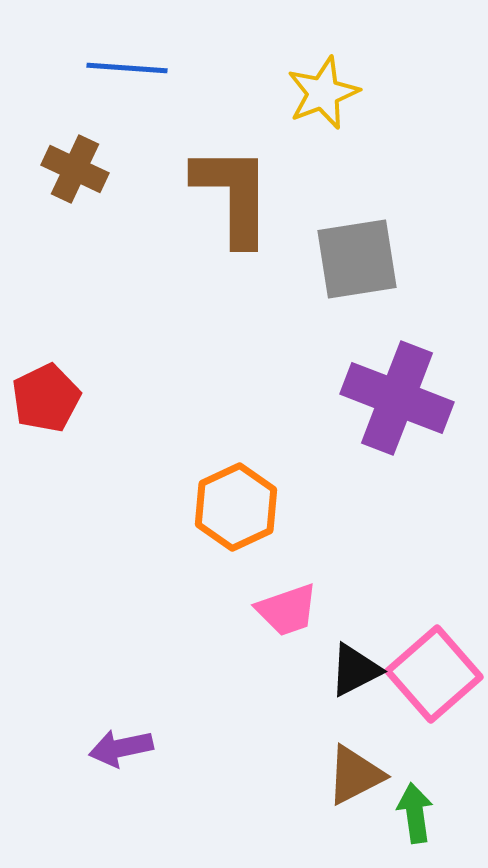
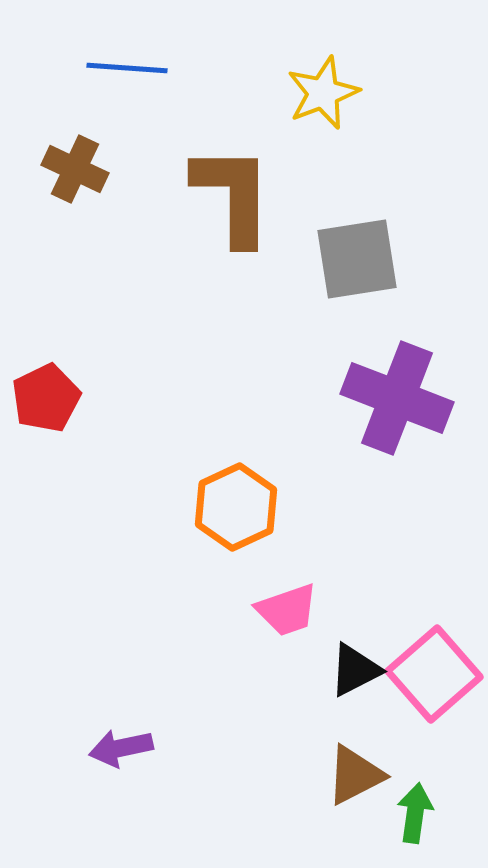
green arrow: rotated 16 degrees clockwise
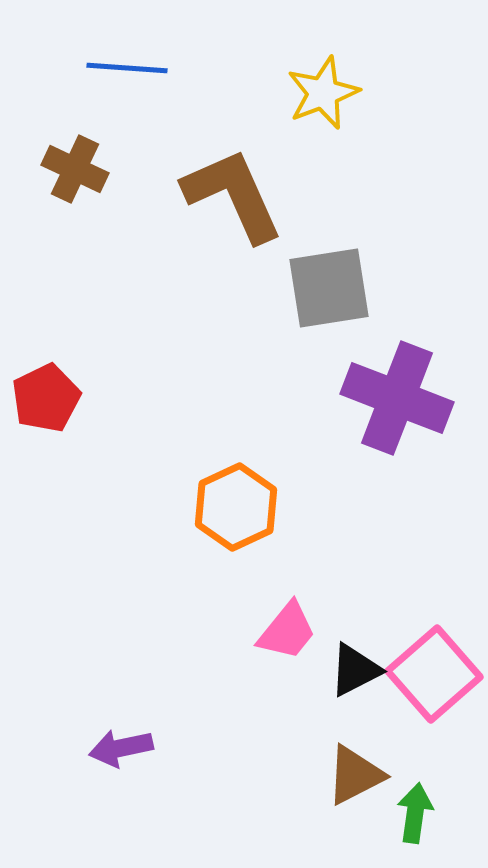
brown L-shape: rotated 24 degrees counterclockwise
gray square: moved 28 px left, 29 px down
pink trapezoid: moved 21 px down; rotated 32 degrees counterclockwise
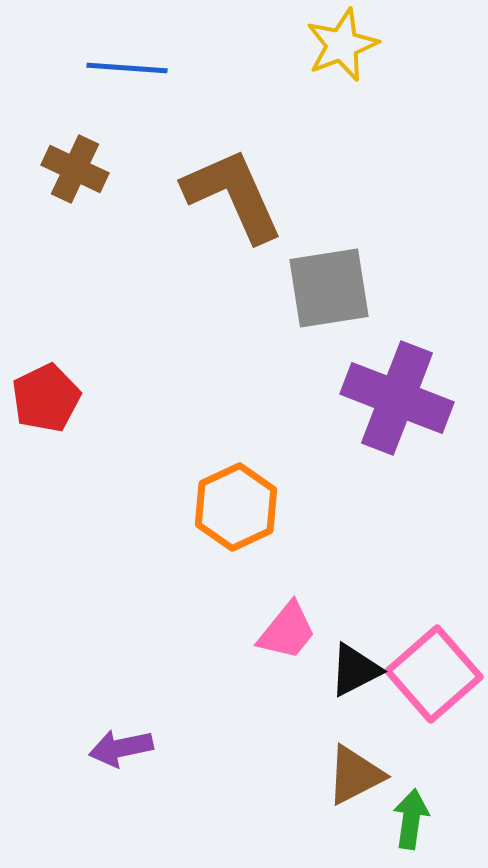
yellow star: moved 19 px right, 48 px up
green arrow: moved 4 px left, 6 px down
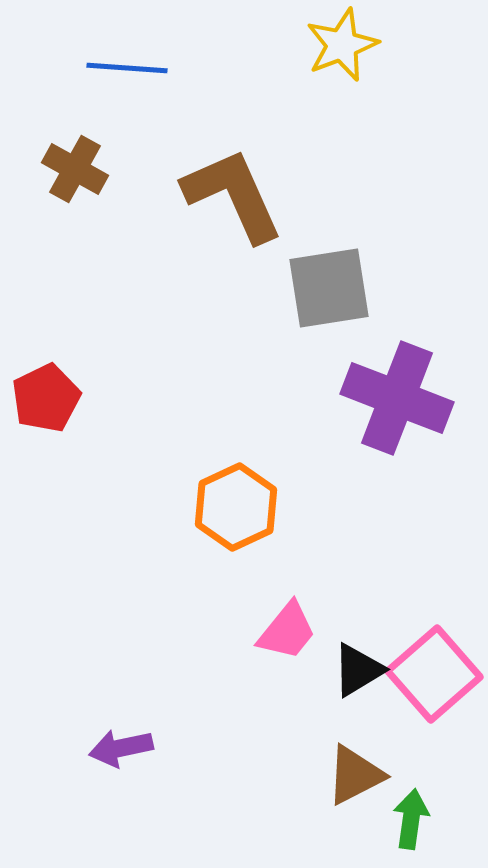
brown cross: rotated 4 degrees clockwise
black triangle: moved 3 px right; rotated 4 degrees counterclockwise
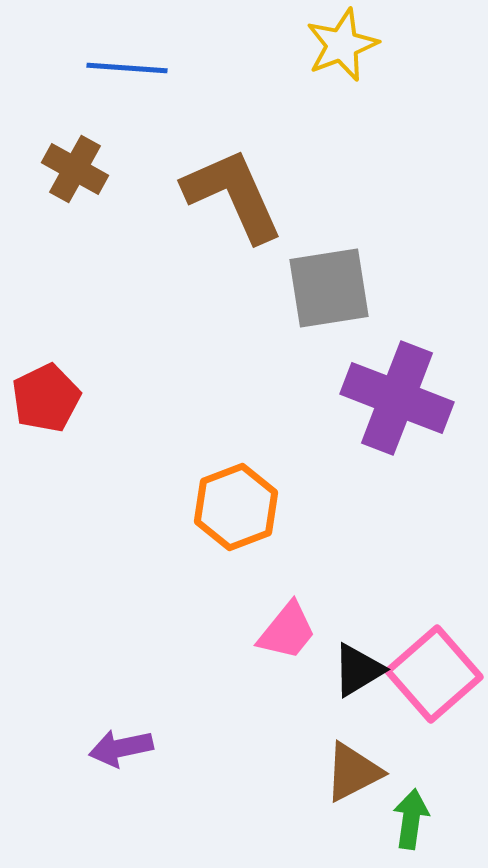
orange hexagon: rotated 4 degrees clockwise
brown triangle: moved 2 px left, 3 px up
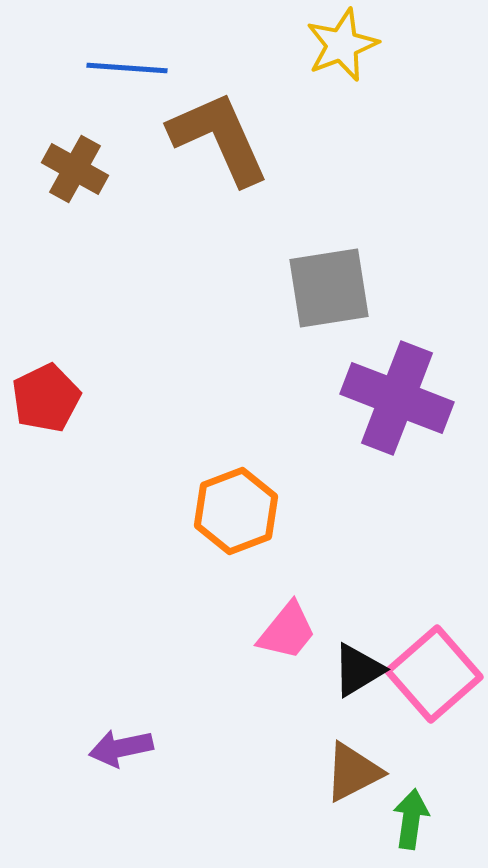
brown L-shape: moved 14 px left, 57 px up
orange hexagon: moved 4 px down
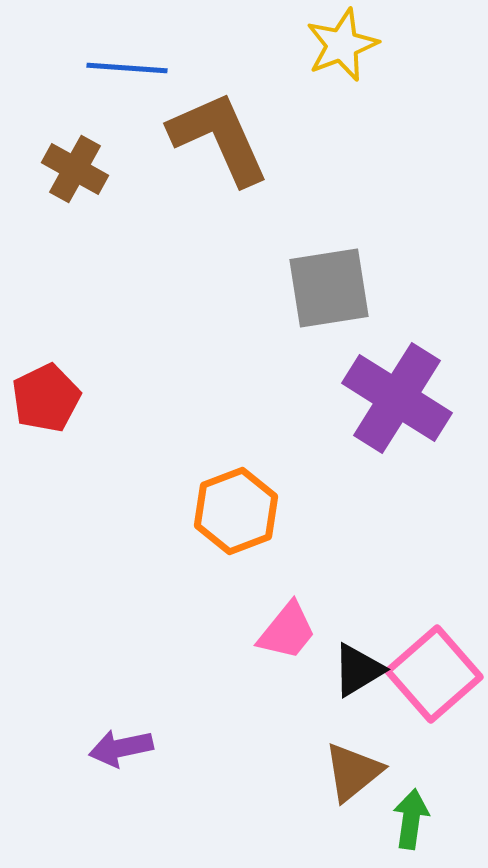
purple cross: rotated 11 degrees clockwise
brown triangle: rotated 12 degrees counterclockwise
